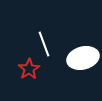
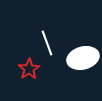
white line: moved 3 px right, 1 px up
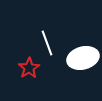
red star: moved 1 px up
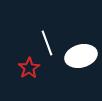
white ellipse: moved 2 px left, 2 px up
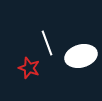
red star: rotated 20 degrees counterclockwise
